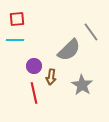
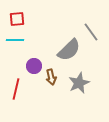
brown arrow: rotated 21 degrees counterclockwise
gray star: moved 3 px left, 2 px up; rotated 15 degrees clockwise
red line: moved 18 px left, 4 px up; rotated 25 degrees clockwise
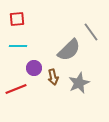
cyan line: moved 3 px right, 6 px down
purple circle: moved 2 px down
brown arrow: moved 2 px right
red line: rotated 55 degrees clockwise
